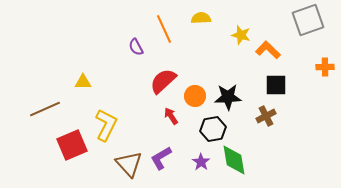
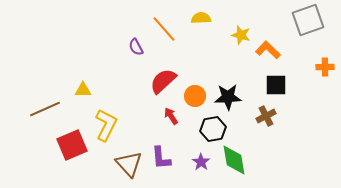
orange line: rotated 16 degrees counterclockwise
yellow triangle: moved 8 px down
purple L-shape: rotated 65 degrees counterclockwise
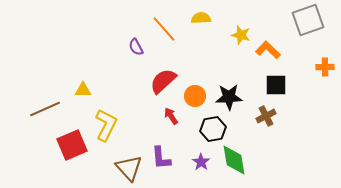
black star: moved 1 px right
brown triangle: moved 4 px down
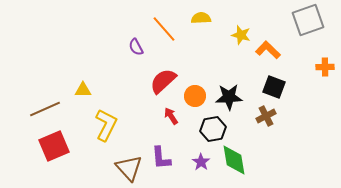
black square: moved 2 px left, 2 px down; rotated 20 degrees clockwise
red square: moved 18 px left, 1 px down
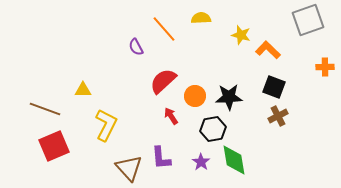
brown line: rotated 44 degrees clockwise
brown cross: moved 12 px right
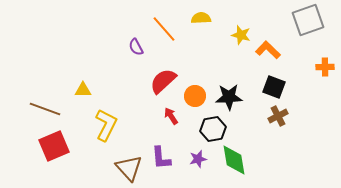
purple star: moved 3 px left, 3 px up; rotated 24 degrees clockwise
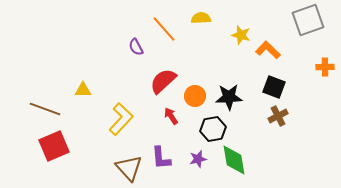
yellow L-shape: moved 15 px right, 6 px up; rotated 16 degrees clockwise
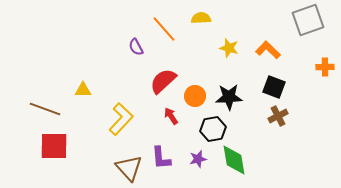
yellow star: moved 12 px left, 13 px down
red square: rotated 24 degrees clockwise
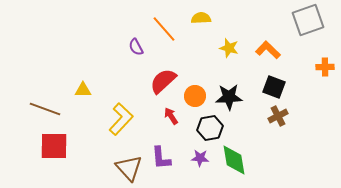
black hexagon: moved 3 px left, 1 px up
purple star: moved 2 px right, 1 px up; rotated 18 degrees clockwise
